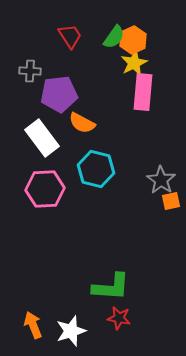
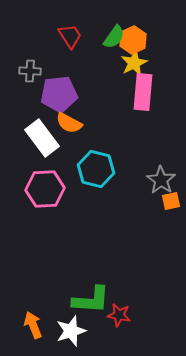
orange semicircle: moved 13 px left
green L-shape: moved 20 px left, 13 px down
red star: moved 3 px up
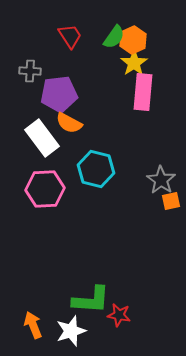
yellow star: rotated 8 degrees counterclockwise
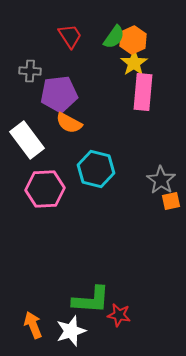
white rectangle: moved 15 px left, 2 px down
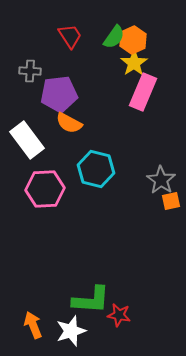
pink rectangle: rotated 18 degrees clockwise
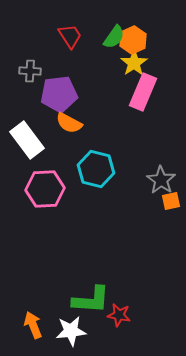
white star: rotated 12 degrees clockwise
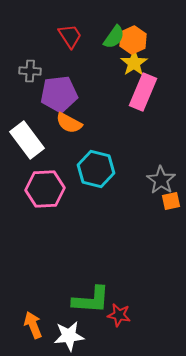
white star: moved 2 px left, 5 px down
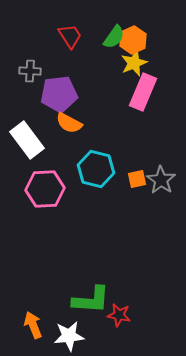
yellow star: rotated 12 degrees clockwise
orange square: moved 34 px left, 22 px up
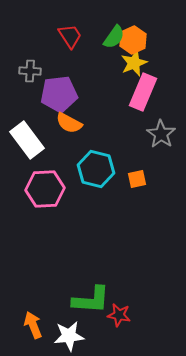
gray star: moved 46 px up
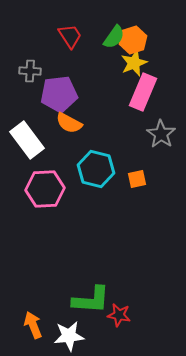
orange hexagon: rotated 8 degrees clockwise
